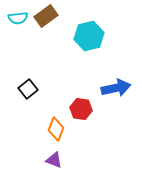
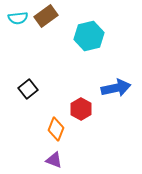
red hexagon: rotated 20 degrees clockwise
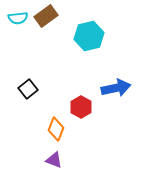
red hexagon: moved 2 px up
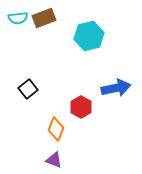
brown rectangle: moved 2 px left, 2 px down; rotated 15 degrees clockwise
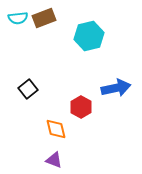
orange diamond: rotated 35 degrees counterclockwise
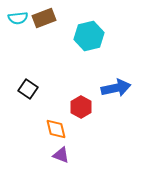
black square: rotated 18 degrees counterclockwise
purple triangle: moved 7 px right, 5 px up
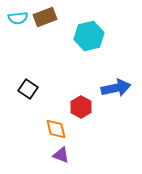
brown rectangle: moved 1 px right, 1 px up
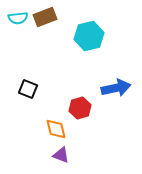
black square: rotated 12 degrees counterclockwise
red hexagon: moved 1 px left, 1 px down; rotated 15 degrees clockwise
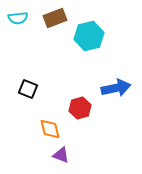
brown rectangle: moved 10 px right, 1 px down
orange diamond: moved 6 px left
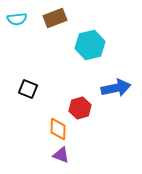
cyan semicircle: moved 1 px left, 1 px down
cyan hexagon: moved 1 px right, 9 px down
orange diamond: moved 8 px right; rotated 15 degrees clockwise
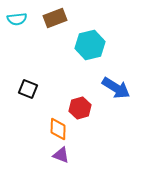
blue arrow: rotated 44 degrees clockwise
